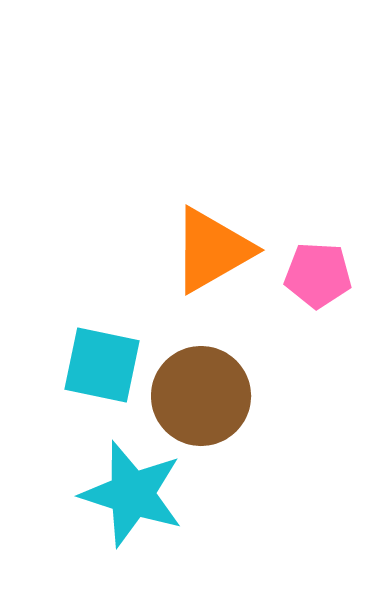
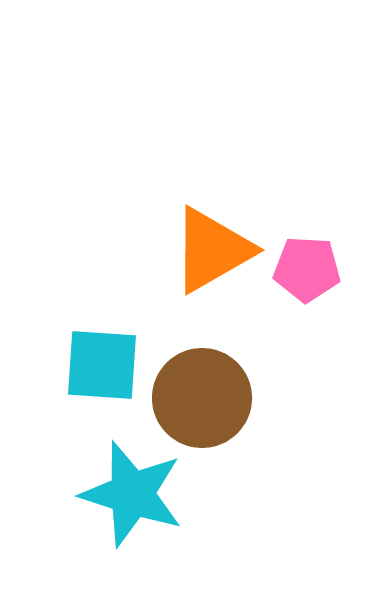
pink pentagon: moved 11 px left, 6 px up
cyan square: rotated 8 degrees counterclockwise
brown circle: moved 1 px right, 2 px down
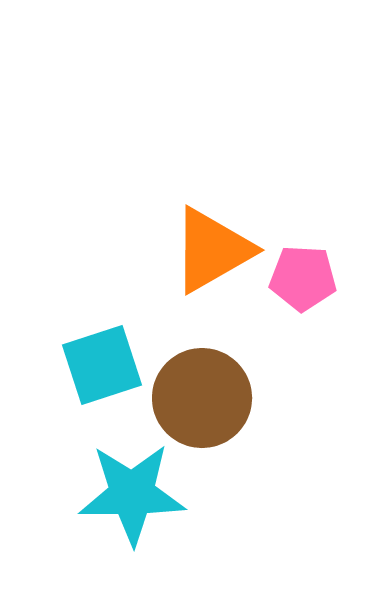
pink pentagon: moved 4 px left, 9 px down
cyan square: rotated 22 degrees counterclockwise
cyan star: rotated 18 degrees counterclockwise
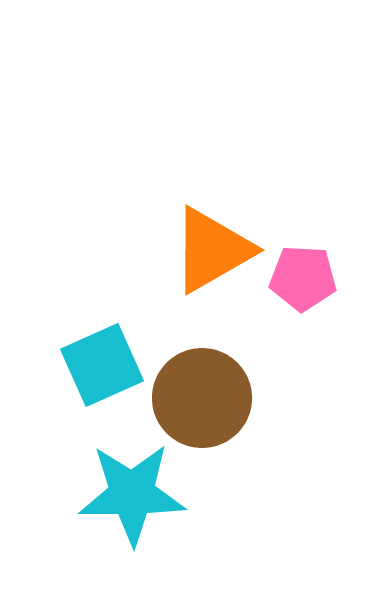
cyan square: rotated 6 degrees counterclockwise
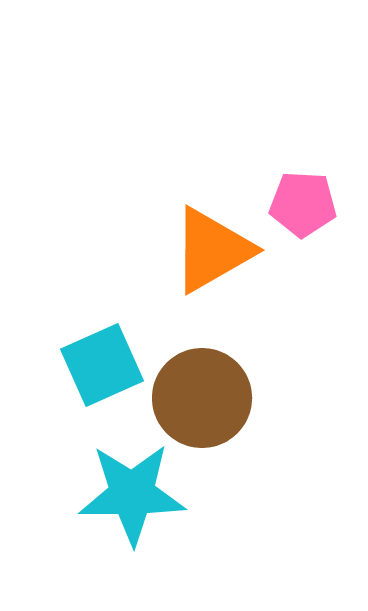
pink pentagon: moved 74 px up
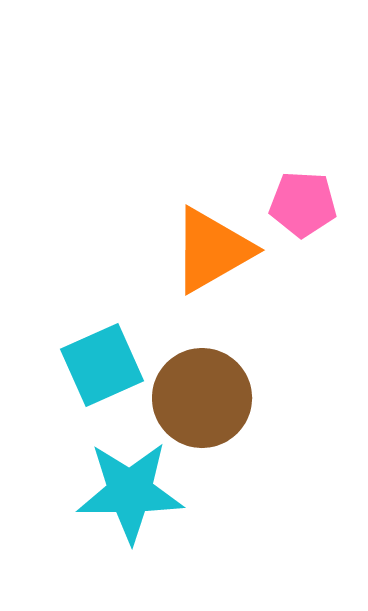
cyan star: moved 2 px left, 2 px up
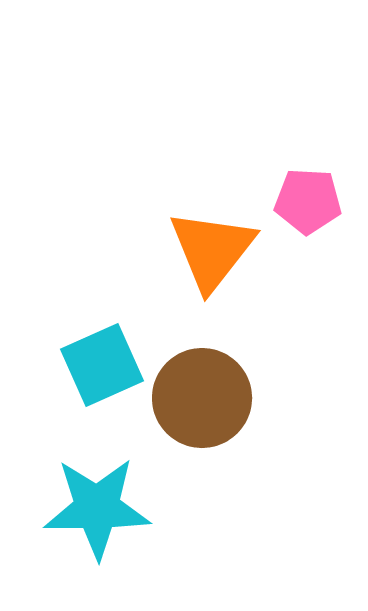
pink pentagon: moved 5 px right, 3 px up
orange triangle: rotated 22 degrees counterclockwise
cyan star: moved 33 px left, 16 px down
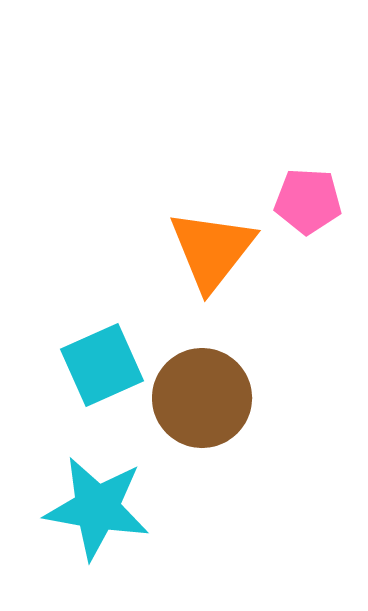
cyan star: rotated 10 degrees clockwise
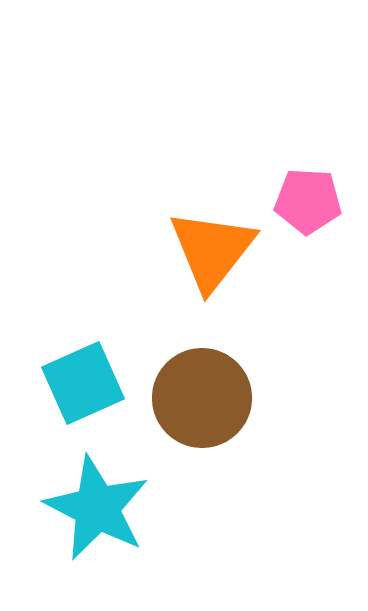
cyan square: moved 19 px left, 18 px down
cyan star: rotated 17 degrees clockwise
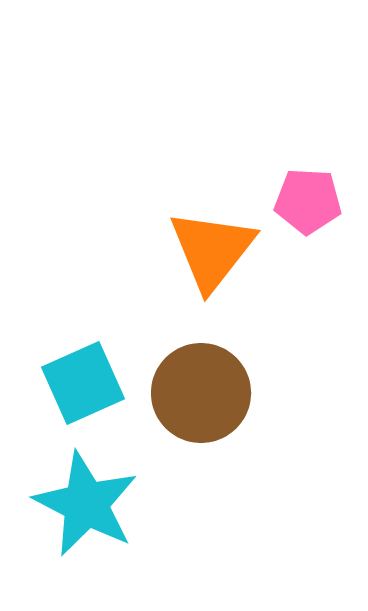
brown circle: moved 1 px left, 5 px up
cyan star: moved 11 px left, 4 px up
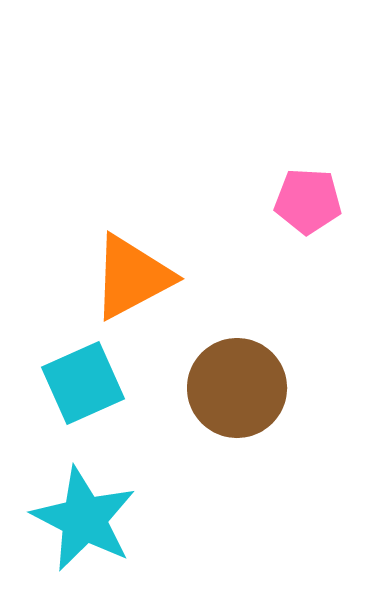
orange triangle: moved 80 px left, 27 px down; rotated 24 degrees clockwise
brown circle: moved 36 px right, 5 px up
cyan star: moved 2 px left, 15 px down
